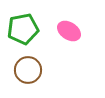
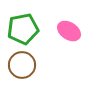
brown circle: moved 6 px left, 5 px up
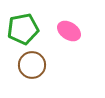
brown circle: moved 10 px right
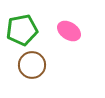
green pentagon: moved 1 px left, 1 px down
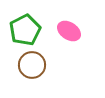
green pentagon: moved 3 px right; rotated 16 degrees counterclockwise
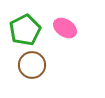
pink ellipse: moved 4 px left, 3 px up
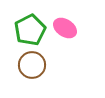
green pentagon: moved 5 px right
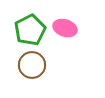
pink ellipse: rotated 15 degrees counterclockwise
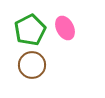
pink ellipse: rotated 45 degrees clockwise
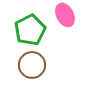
pink ellipse: moved 13 px up
